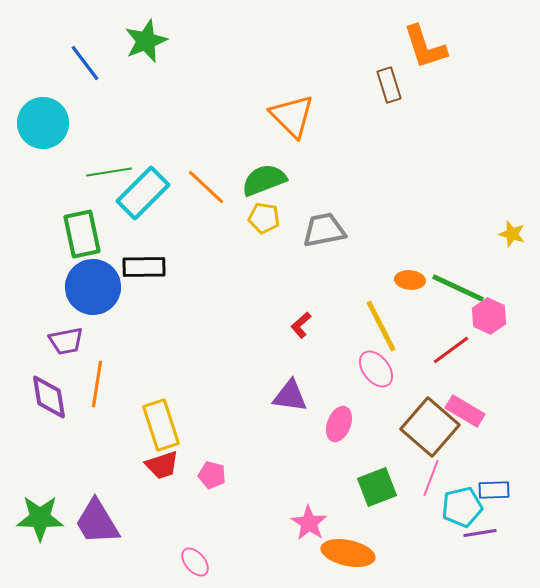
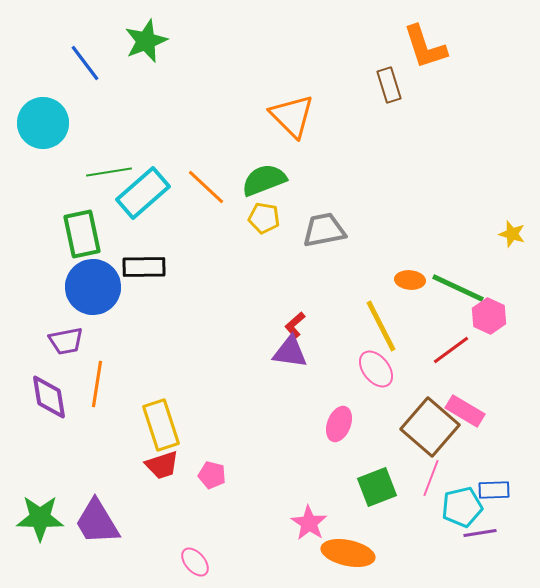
cyan rectangle at (143, 193): rotated 4 degrees clockwise
red L-shape at (301, 325): moved 6 px left
purple triangle at (290, 396): moved 44 px up
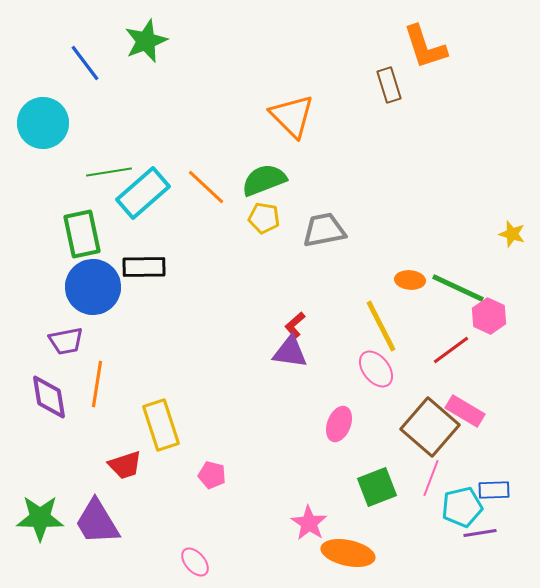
red trapezoid at (162, 465): moved 37 px left
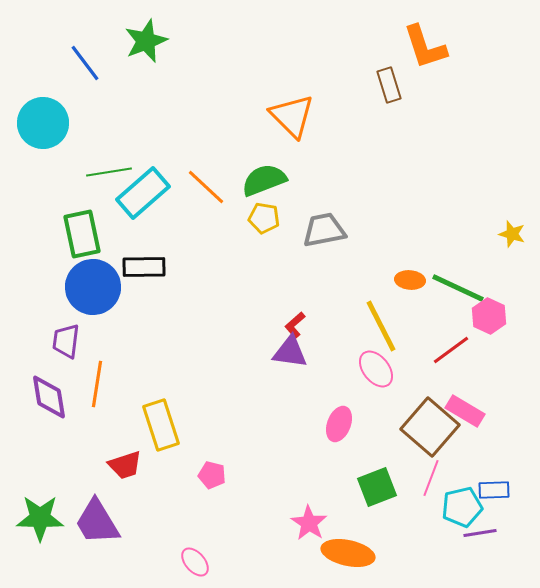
purple trapezoid at (66, 341): rotated 108 degrees clockwise
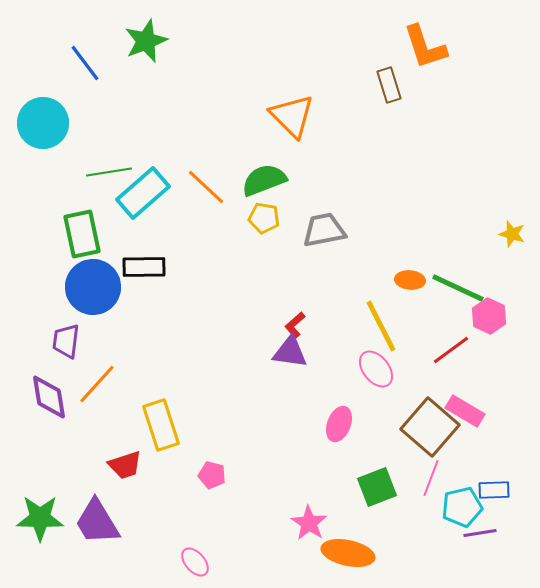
orange line at (97, 384): rotated 33 degrees clockwise
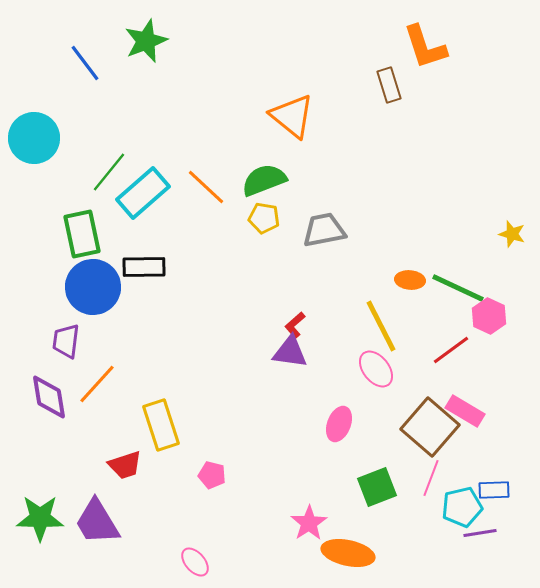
orange triangle at (292, 116): rotated 6 degrees counterclockwise
cyan circle at (43, 123): moved 9 px left, 15 px down
green line at (109, 172): rotated 42 degrees counterclockwise
pink star at (309, 523): rotated 6 degrees clockwise
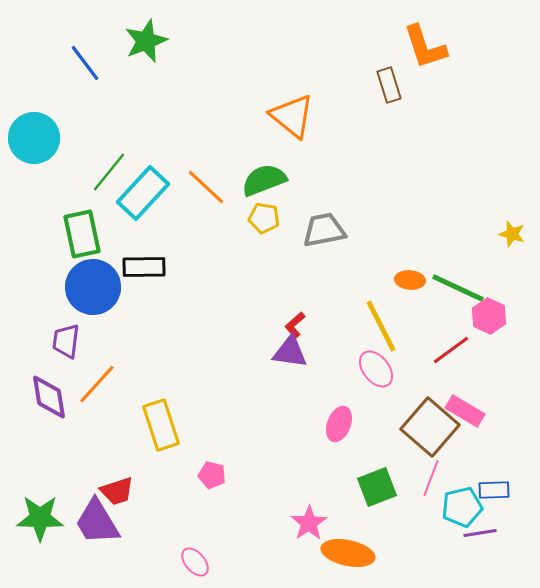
cyan rectangle at (143, 193): rotated 6 degrees counterclockwise
red trapezoid at (125, 465): moved 8 px left, 26 px down
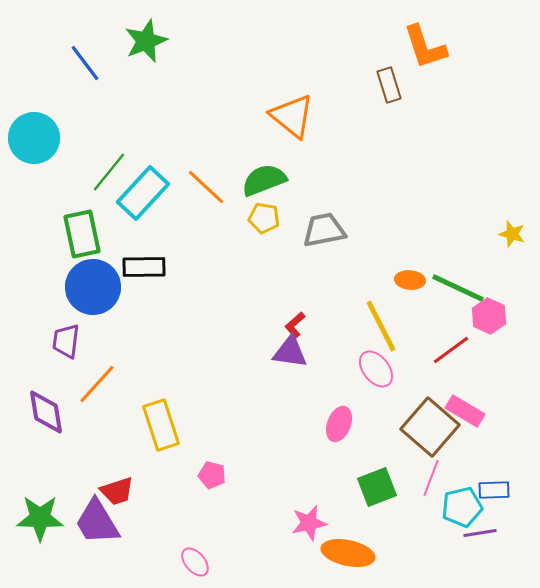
purple diamond at (49, 397): moved 3 px left, 15 px down
pink star at (309, 523): rotated 21 degrees clockwise
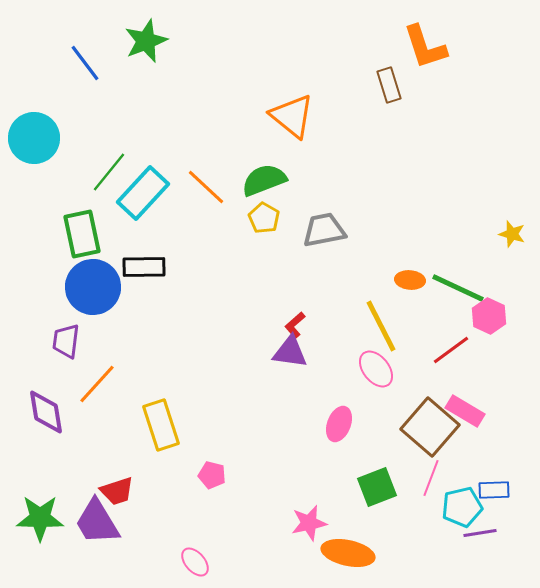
yellow pentagon at (264, 218): rotated 20 degrees clockwise
